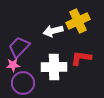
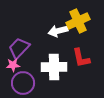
white arrow: moved 5 px right
purple trapezoid: moved 1 px down
red L-shape: rotated 110 degrees counterclockwise
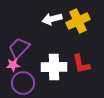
white arrow: moved 6 px left, 12 px up
red L-shape: moved 6 px down
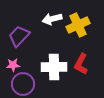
yellow cross: moved 4 px down
purple trapezoid: moved 12 px up
red L-shape: rotated 40 degrees clockwise
purple circle: moved 1 px down
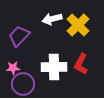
yellow cross: rotated 20 degrees counterclockwise
pink star: moved 3 px down
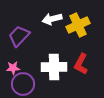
yellow cross: rotated 20 degrees clockwise
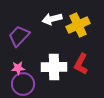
pink star: moved 5 px right
